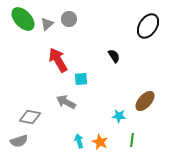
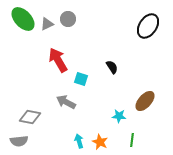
gray circle: moved 1 px left
gray triangle: rotated 16 degrees clockwise
black semicircle: moved 2 px left, 11 px down
cyan square: rotated 24 degrees clockwise
gray semicircle: rotated 12 degrees clockwise
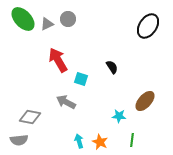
gray semicircle: moved 1 px up
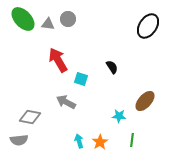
gray triangle: moved 1 px right; rotated 32 degrees clockwise
orange star: rotated 14 degrees clockwise
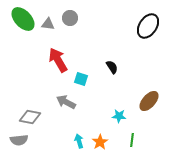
gray circle: moved 2 px right, 1 px up
brown ellipse: moved 4 px right
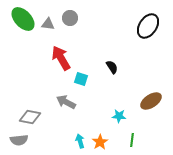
red arrow: moved 3 px right, 2 px up
brown ellipse: moved 2 px right; rotated 15 degrees clockwise
cyan arrow: moved 1 px right
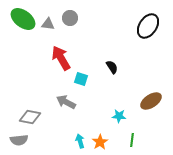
green ellipse: rotated 10 degrees counterclockwise
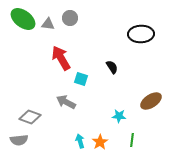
black ellipse: moved 7 px left, 8 px down; rotated 55 degrees clockwise
gray diamond: rotated 10 degrees clockwise
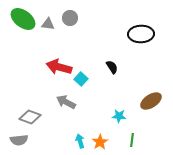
red arrow: moved 2 px left, 9 px down; rotated 45 degrees counterclockwise
cyan square: rotated 24 degrees clockwise
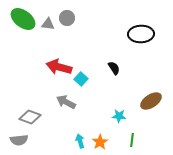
gray circle: moved 3 px left
black semicircle: moved 2 px right, 1 px down
